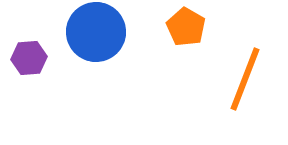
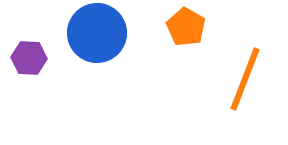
blue circle: moved 1 px right, 1 px down
purple hexagon: rotated 8 degrees clockwise
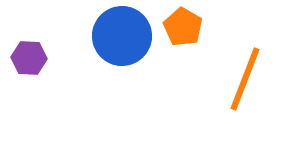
orange pentagon: moved 3 px left
blue circle: moved 25 px right, 3 px down
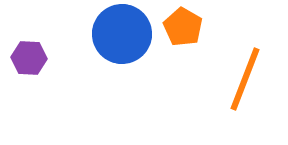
blue circle: moved 2 px up
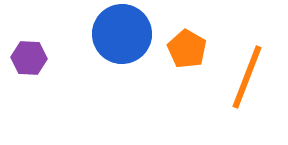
orange pentagon: moved 4 px right, 22 px down
orange line: moved 2 px right, 2 px up
